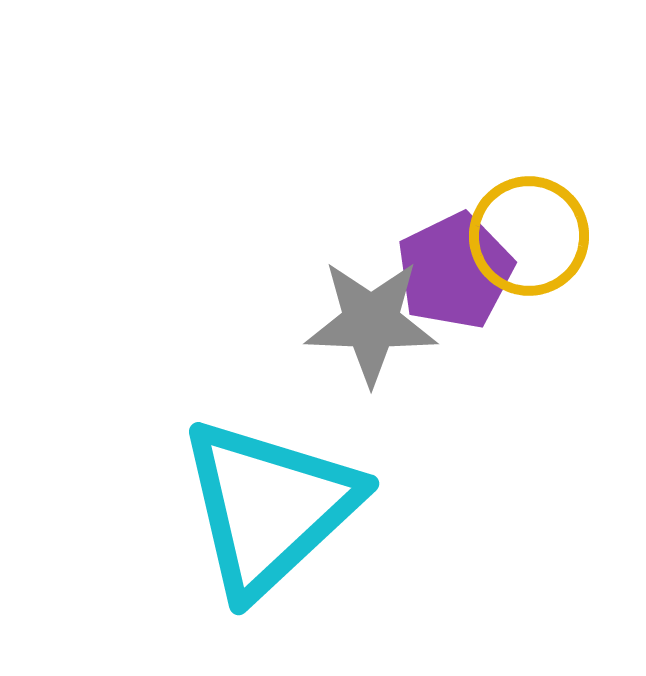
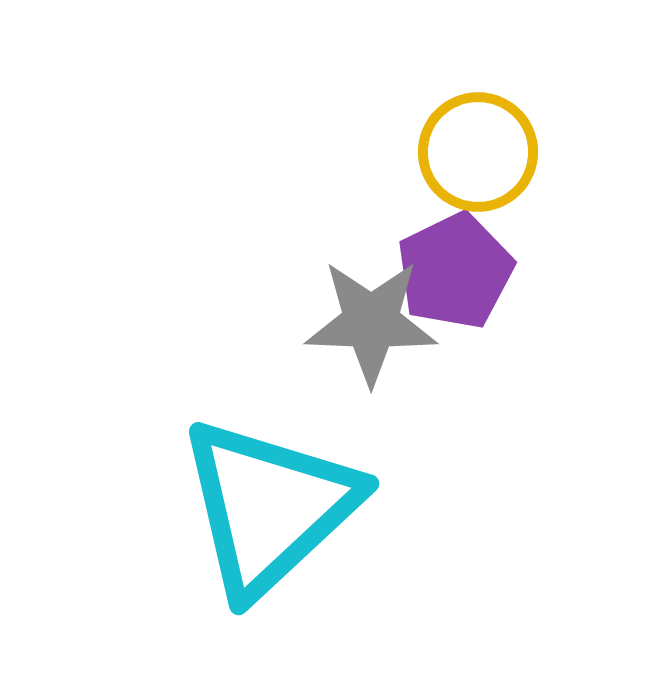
yellow circle: moved 51 px left, 84 px up
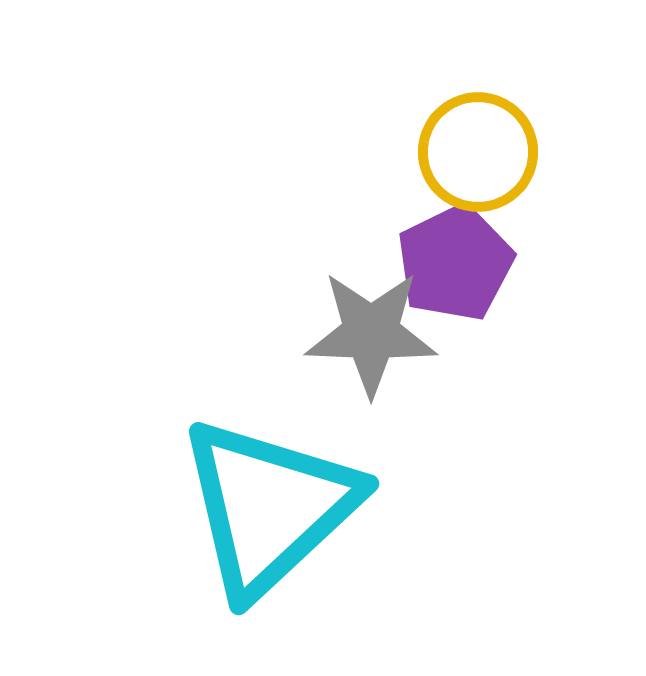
purple pentagon: moved 8 px up
gray star: moved 11 px down
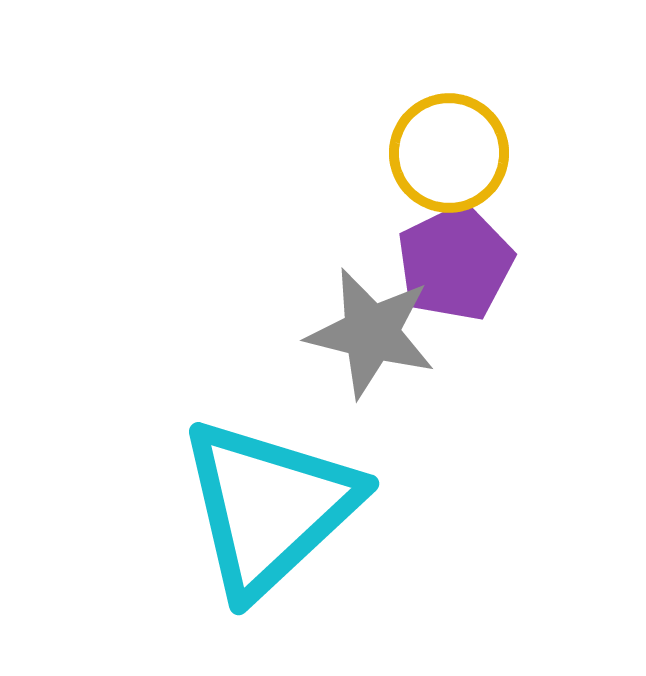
yellow circle: moved 29 px left, 1 px down
gray star: rotated 12 degrees clockwise
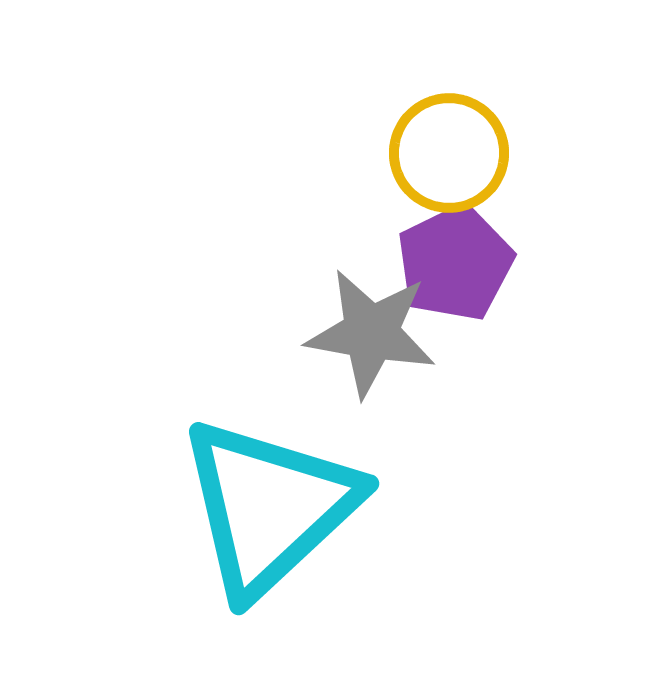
gray star: rotated 4 degrees counterclockwise
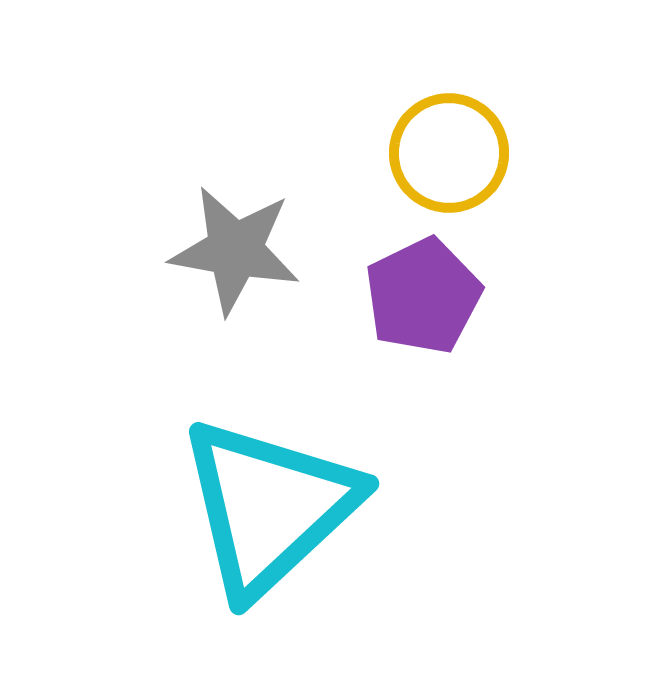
purple pentagon: moved 32 px left, 33 px down
gray star: moved 136 px left, 83 px up
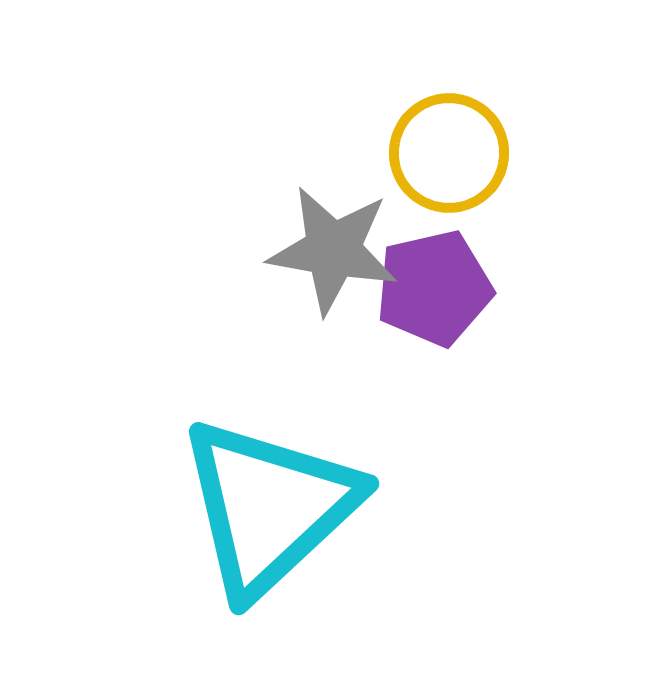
gray star: moved 98 px right
purple pentagon: moved 11 px right, 8 px up; rotated 13 degrees clockwise
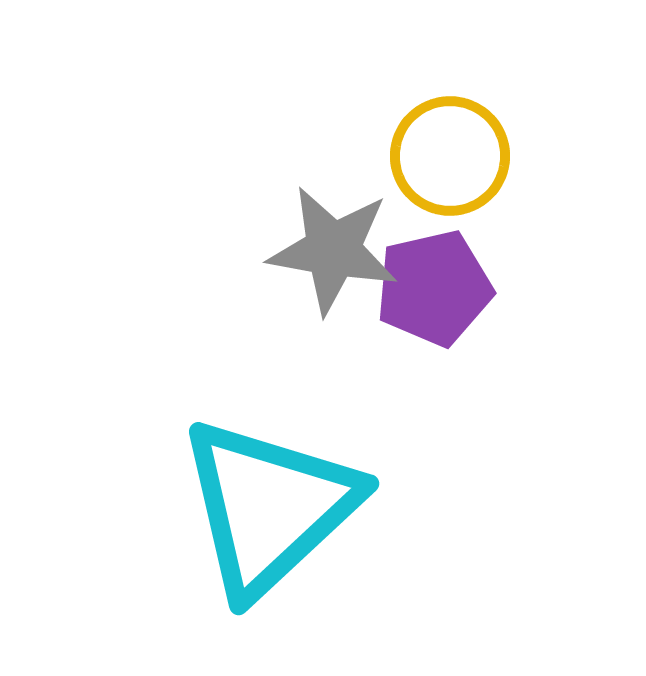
yellow circle: moved 1 px right, 3 px down
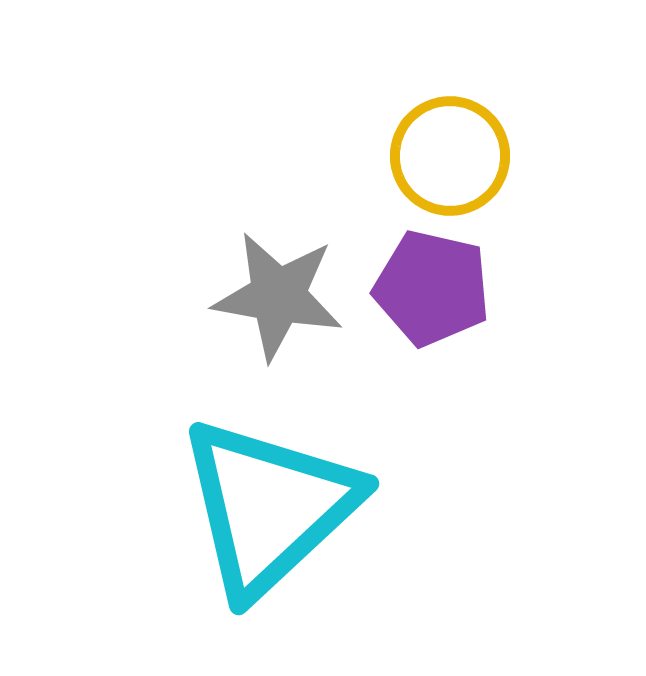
gray star: moved 55 px left, 46 px down
purple pentagon: moved 2 px left; rotated 26 degrees clockwise
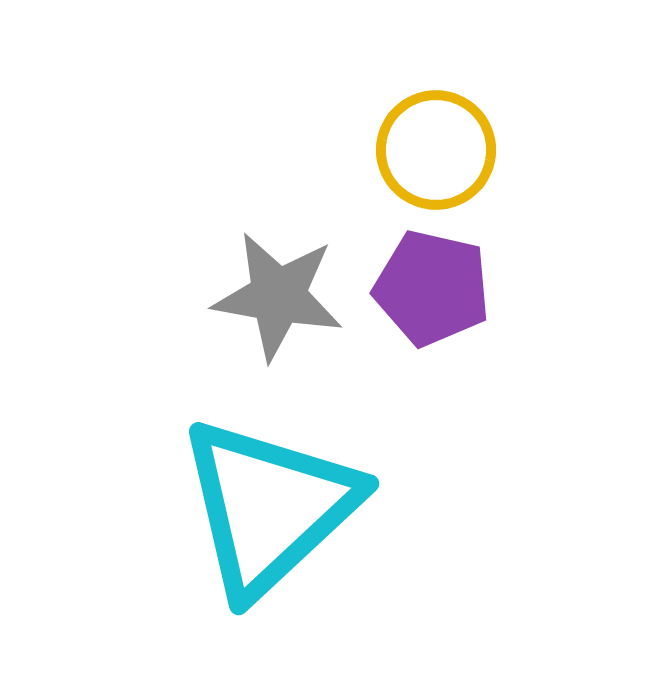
yellow circle: moved 14 px left, 6 px up
